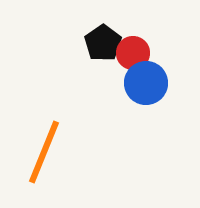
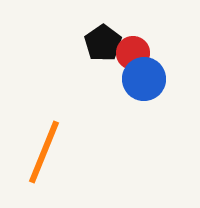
blue circle: moved 2 px left, 4 px up
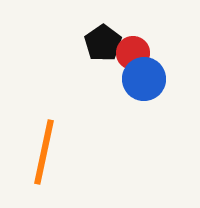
orange line: rotated 10 degrees counterclockwise
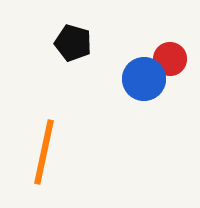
black pentagon: moved 30 px left; rotated 21 degrees counterclockwise
red circle: moved 37 px right, 6 px down
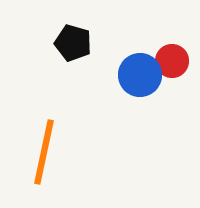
red circle: moved 2 px right, 2 px down
blue circle: moved 4 px left, 4 px up
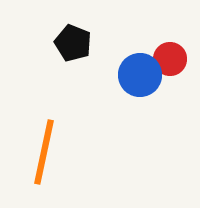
black pentagon: rotated 6 degrees clockwise
red circle: moved 2 px left, 2 px up
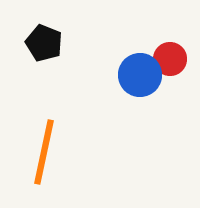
black pentagon: moved 29 px left
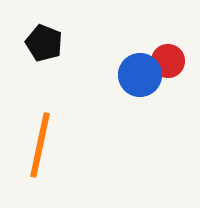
red circle: moved 2 px left, 2 px down
orange line: moved 4 px left, 7 px up
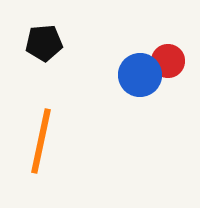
black pentagon: rotated 27 degrees counterclockwise
orange line: moved 1 px right, 4 px up
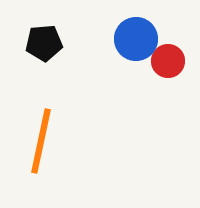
blue circle: moved 4 px left, 36 px up
